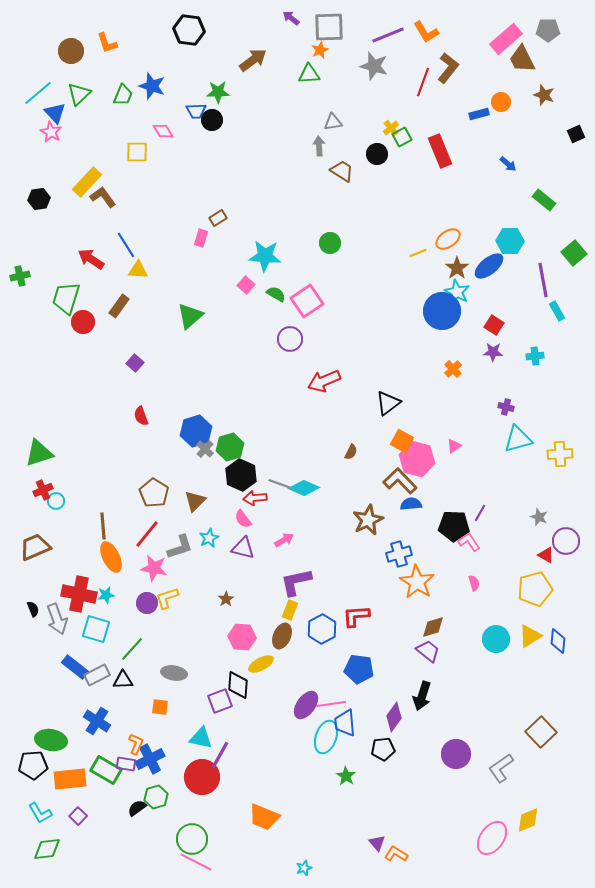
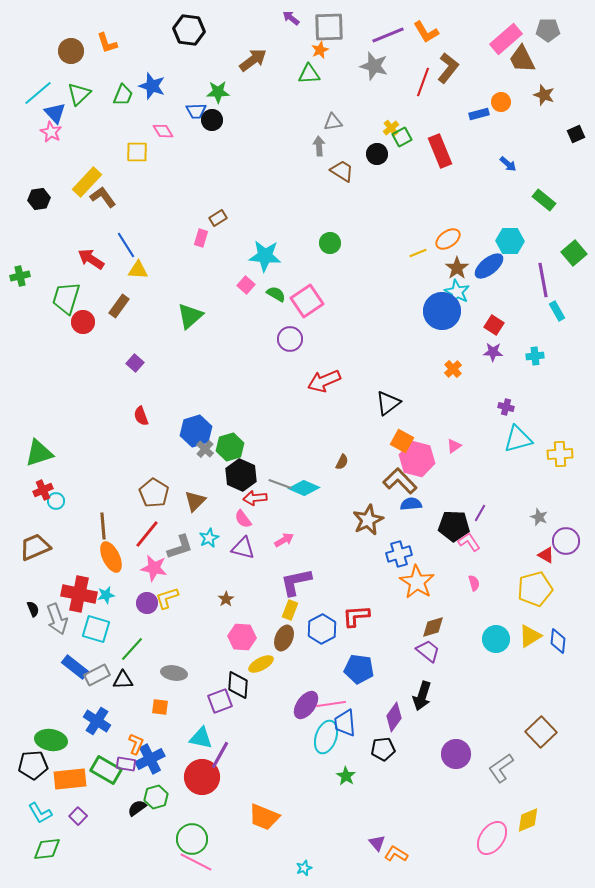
brown semicircle at (351, 452): moved 9 px left, 10 px down
brown ellipse at (282, 636): moved 2 px right, 2 px down
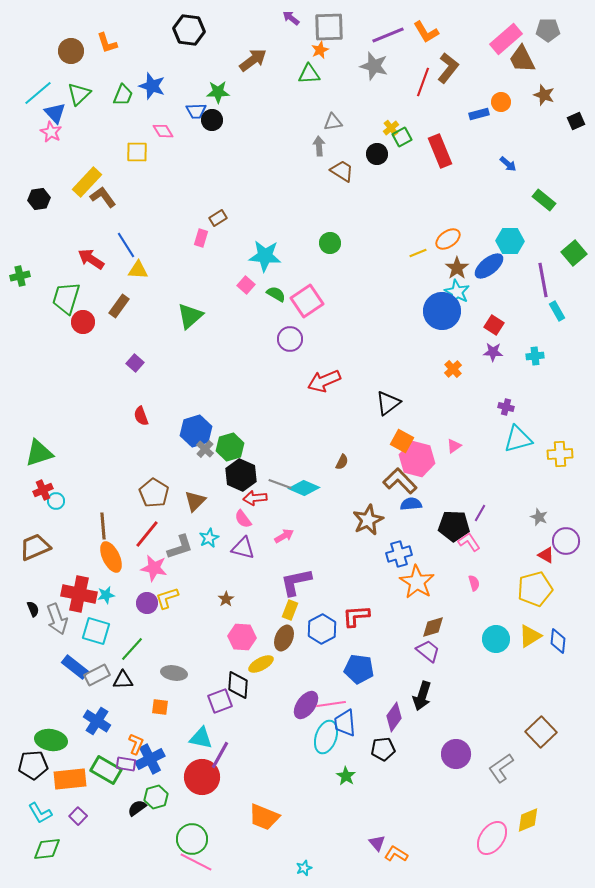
black square at (576, 134): moved 13 px up
pink arrow at (284, 540): moved 4 px up
cyan square at (96, 629): moved 2 px down
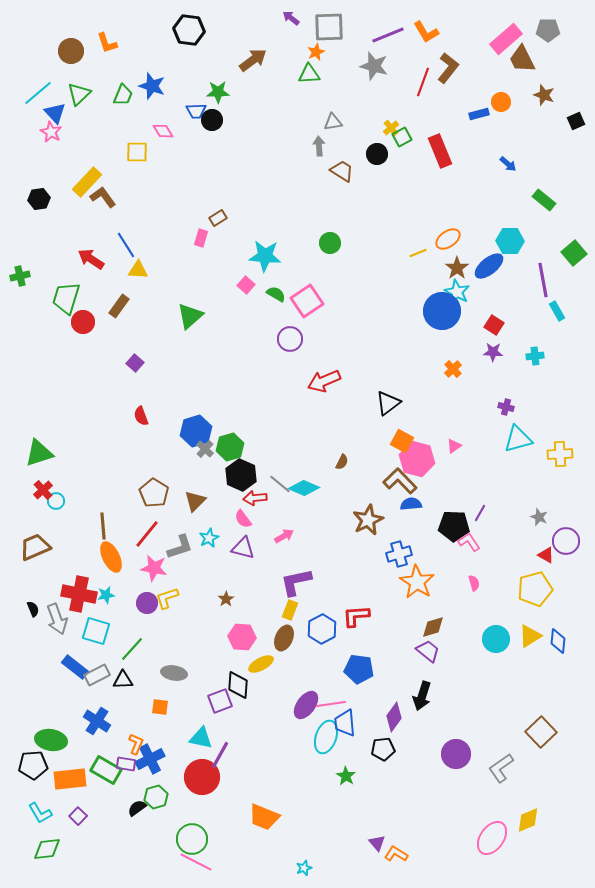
orange star at (320, 50): moved 4 px left, 2 px down
gray line at (280, 484): rotated 20 degrees clockwise
red cross at (43, 490): rotated 18 degrees counterclockwise
